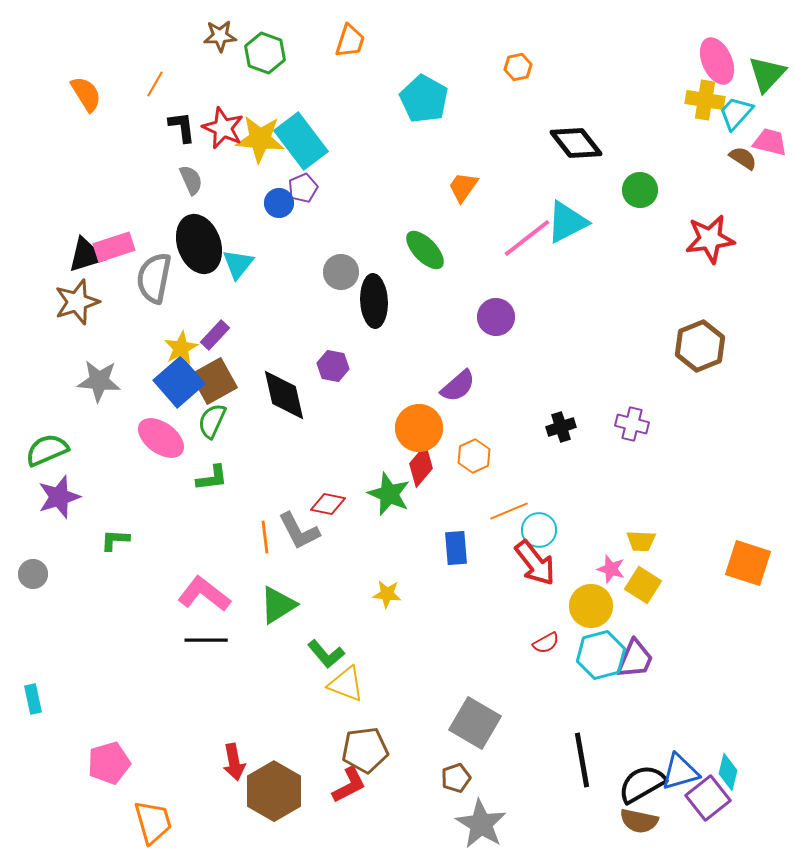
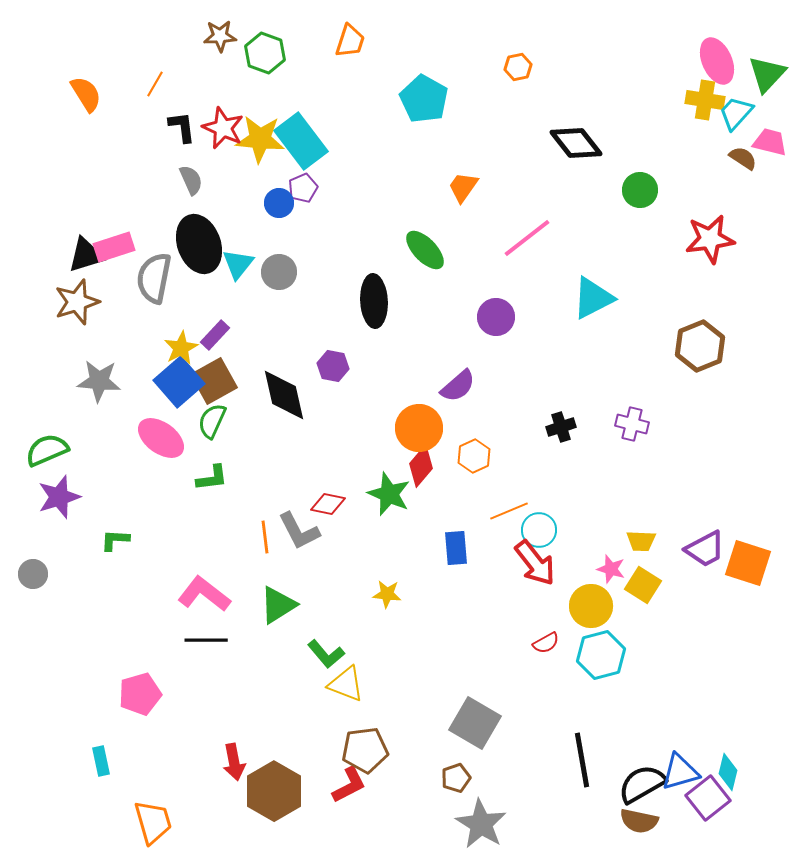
cyan triangle at (567, 222): moved 26 px right, 76 px down
gray circle at (341, 272): moved 62 px left
purple trapezoid at (635, 659): moved 70 px right, 110 px up; rotated 39 degrees clockwise
cyan rectangle at (33, 699): moved 68 px right, 62 px down
pink pentagon at (109, 763): moved 31 px right, 69 px up
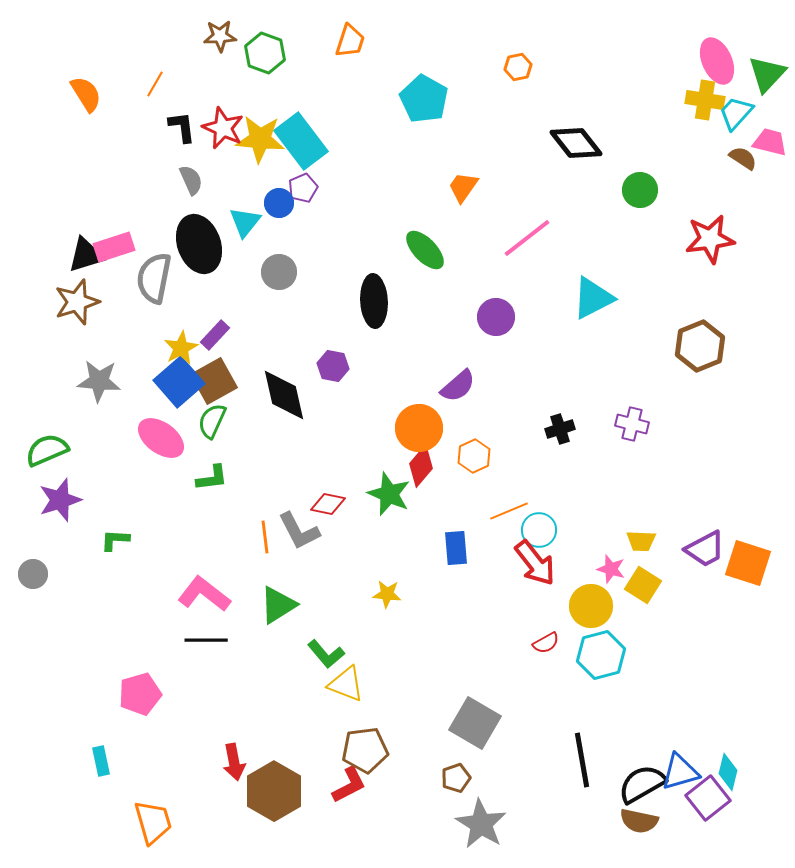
cyan triangle at (238, 264): moved 7 px right, 42 px up
black cross at (561, 427): moved 1 px left, 2 px down
purple star at (59, 497): moved 1 px right, 3 px down
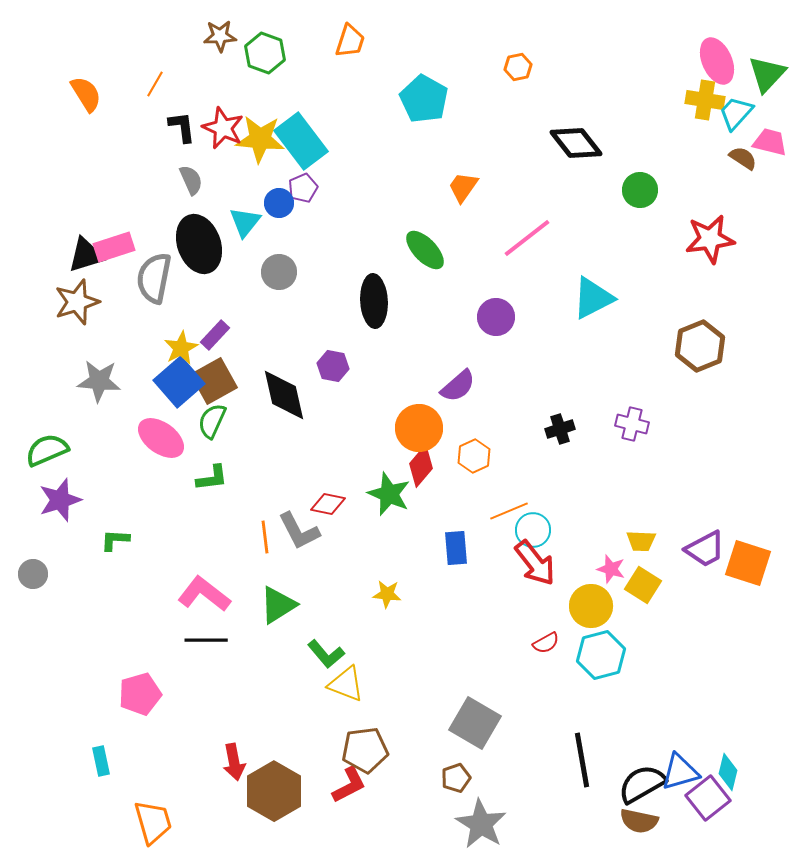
cyan circle at (539, 530): moved 6 px left
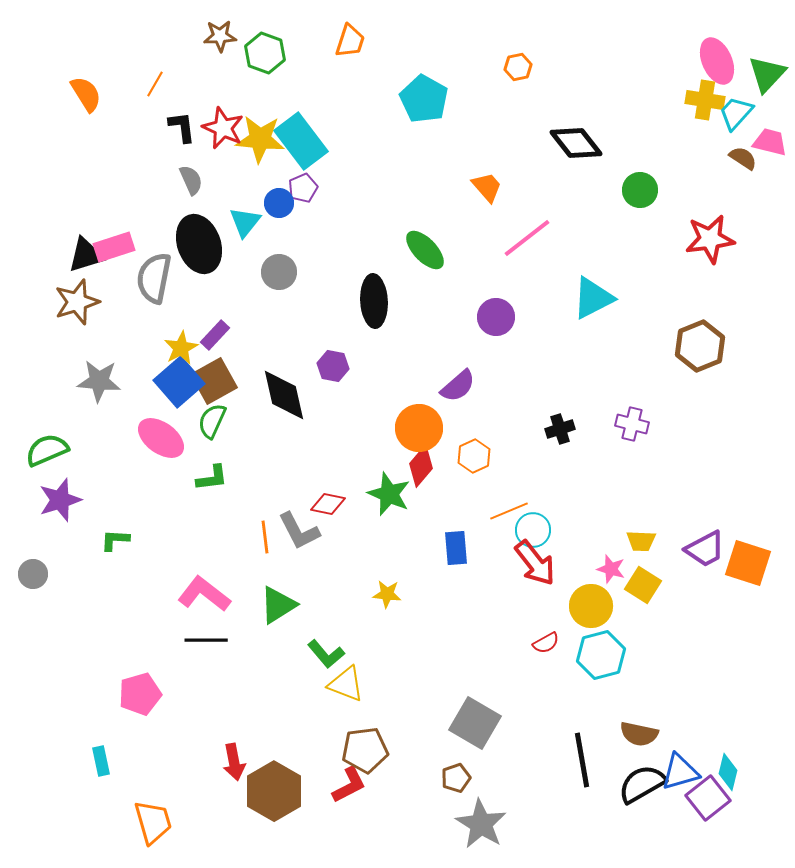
orange trapezoid at (463, 187): moved 24 px right; rotated 104 degrees clockwise
brown semicircle at (639, 821): moved 87 px up
